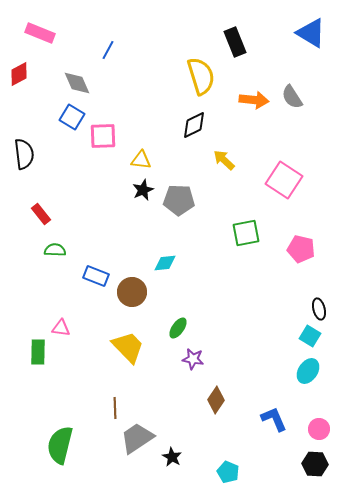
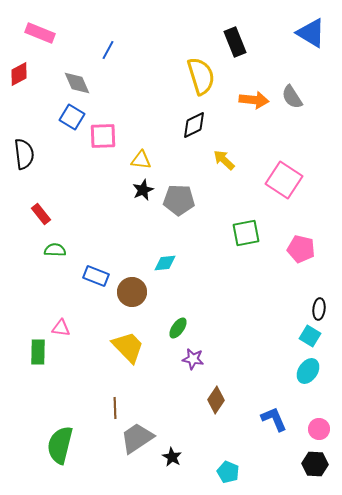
black ellipse at (319, 309): rotated 20 degrees clockwise
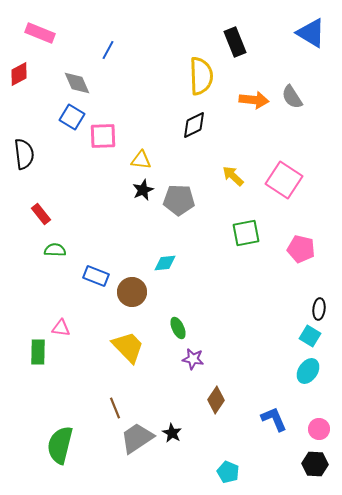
yellow semicircle at (201, 76): rotated 15 degrees clockwise
yellow arrow at (224, 160): moved 9 px right, 16 px down
green ellipse at (178, 328): rotated 60 degrees counterclockwise
brown line at (115, 408): rotated 20 degrees counterclockwise
black star at (172, 457): moved 24 px up
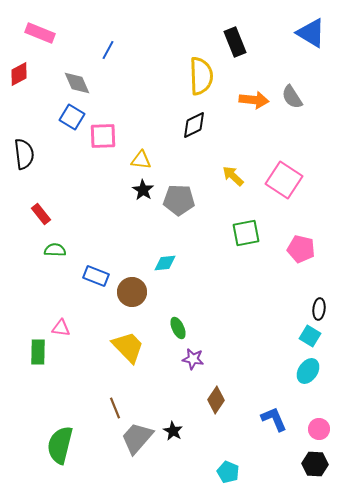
black star at (143, 190): rotated 15 degrees counterclockwise
black star at (172, 433): moved 1 px right, 2 px up
gray trapezoid at (137, 438): rotated 15 degrees counterclockwise
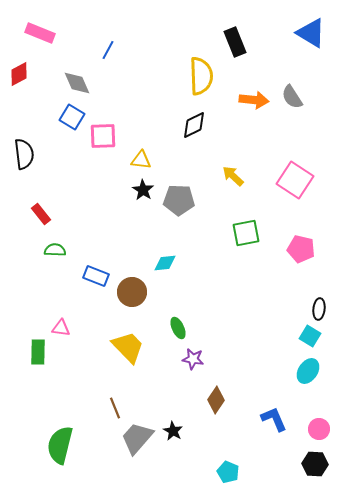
pink square at (284, 180): moved 11 px right
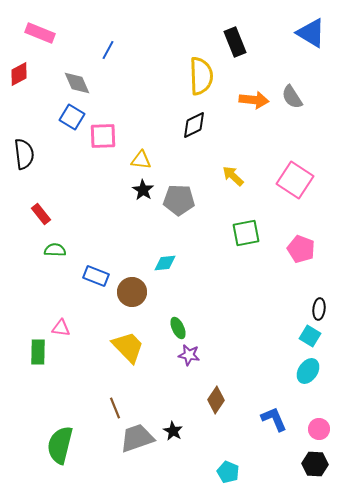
pink pentagon at (301, 249): rotated 8 degrees clockwise
purple star at (193, 359): moved 4 px left, 4 px up
gray trapezoid at (137, 438): rotated 30 degrees clockwise
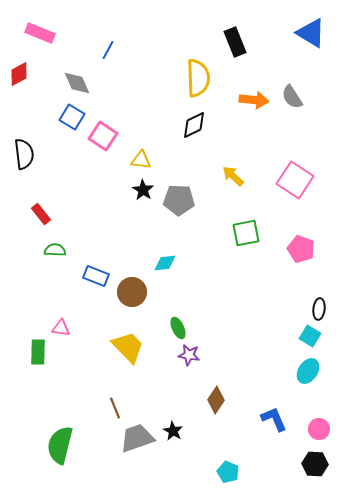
yellow semicircle at (201, 76): moved 3 px left, 2 px down
pink square at (103, 136): rotated 36 degrees clockwise
